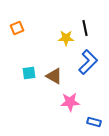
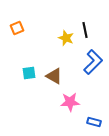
black line: moved 2 px down
yellow star: rotated 21 degrees clockwise
blue L-shape: moved 5 px right
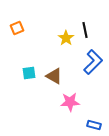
yellow star: rotated 14 degrees clockwise
blue rectangle: moved 3 px down
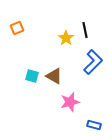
cyan square: moved 3 px right, 3 px down; rotated 24 degrees clockwise
pink star: rotated 12 degrees counterclockwise
